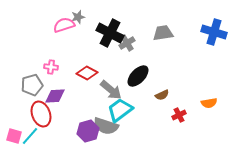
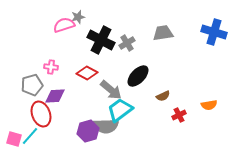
black cross: moved 9 px left, 7 px down
brown semicircle: moved 1 px right, 1 px down
orange semicircle: moved 2 px down
gray semicircle: rotated 20 degrees counterclockwise
pink square: moved 3 px down
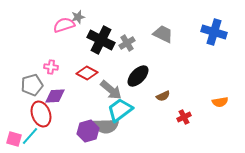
gray trapezoid: moved 1 px down; rotated 35 degrees clockwise
orange semicircle: moved 11 px right, 3 px up
red cross: moved 5 px right, 2 px down
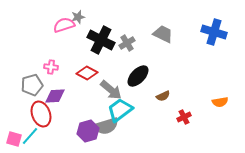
gray semicircle: rotated 15 degrees counterclockwise
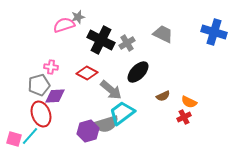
black ellipse: moved 4 px up
gray pentagon: moved 7 px right
orange semicircle: moved 31 px left; rotated 35 degrees clockwise
cyan trapezoid: moved 2 px right, 3 px down
gray semicircle: moved 2 px up
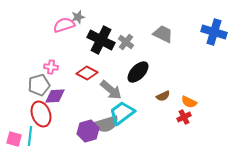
gray cross: moved 1 px left, 1 px up; rotated 21 degrees counterclockwise
cyan line: rotated 36 degrees counterclockwise
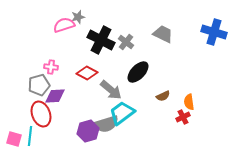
orange semicircle: rotated 56 degrees clockwise
red cross: moved 1 px left
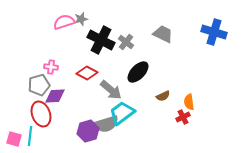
gray star: moved 3 px right, 2 px down
pink semicircle: moved 3 px up
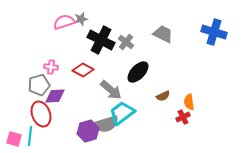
red diamond: moved 4 px left, 3 px up
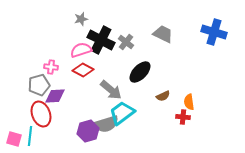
pink semicircle: moved 17 px right, 28 px down
black ellipse: moved 2 px right
red cross: rotated 32 degrees clockwise
